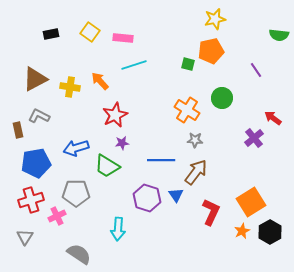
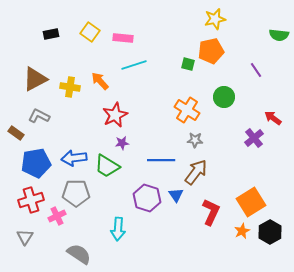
green circle: moved 2 px right, 1 px up
brown rectangle: moved 2 px left, 3 px down; rotated 42 degrees counterclockwise
blue arrow: moved 2 px left, 10 px down; rotated 10 degrees clockwise
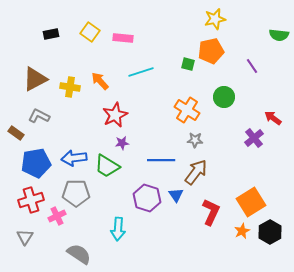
cyan line: moved 7 px right, 7 px down
purple line: moved 4 px left, 4 px up
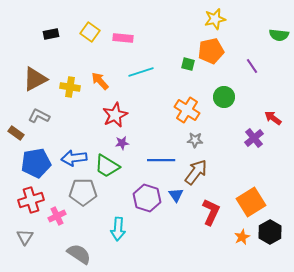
gray pentagon: moved 7 px right, 1 px up
orange star: moved 6 px down
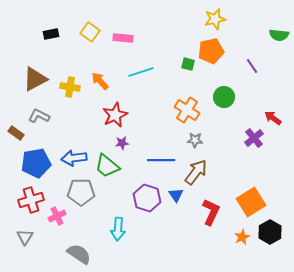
green trapezoid: rotated 8 degrees clockwise
gray pentagon: moved 2 px left
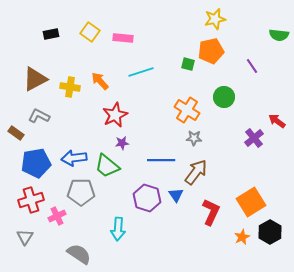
red arrow: moved 4 px right, 3 px down
gray star: moved 1 px left, 2 px up
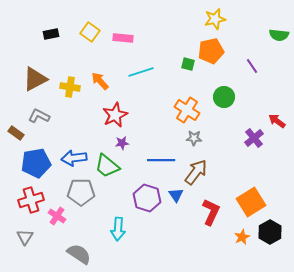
pink cross: rotated 30 degrees counterclockwise
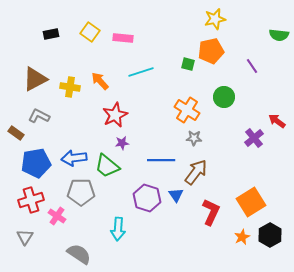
black hexagon: moved 3 px down
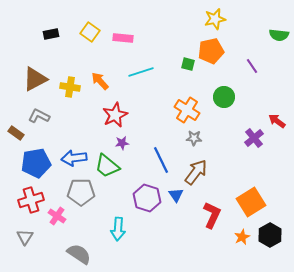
blue line: rotated 64 degrees clockwise
red L-shape: moved 1 px right, 3 px down
